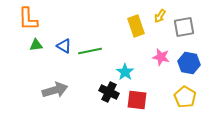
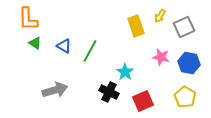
gray square: rotated 15 degrees counterclockwise
green triangle: moved 1 px left, 2 px up; rotated 40 degrees clockwise
green line: rotated 50 degrees counterclockwise
red square: moved 6 px right, 1 px down; rotated 30 degrees counterclockwise
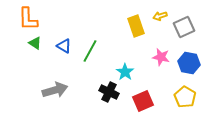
yellow arrow: rotated 40 degrees clockwise
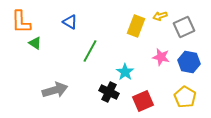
orange L-shape: moved 7 px left, 3 px down
yellow rectangle: rotated 40 degrees clockwise
blue triangle: moved 6 px right, 24 px up
blue hexagon: moved 1 px up
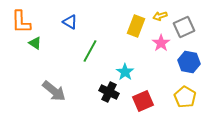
pink star: moved 14 px up; rotated 24 degrees clockwise
gray arrow: moved 1 px left, 1 px down; rotated 55 degrees clockwise
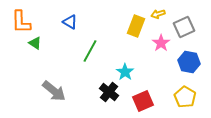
yellow arrow: moved 2 px left, 2 px up
black cross: rotated 12 degrees clockwise
